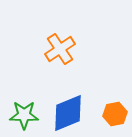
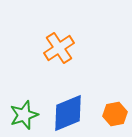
orange cross: moved 1 px left, 1 px up
green star: rotated 20 degrees counterclockwise
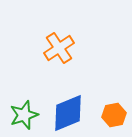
orange hexagon: moved 1 px left, 1 px down
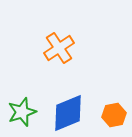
green star: moved 2 px left, 3 px up
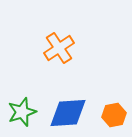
blue diamond: rotated 18 degrees clockwise
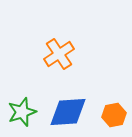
orange cross: moved 6 px down
blue diamond: moved 1 px up
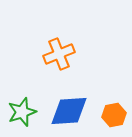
orange cross: rotated 12 degrees clockwise
blue diamond: moved 1 px right, 1 px up
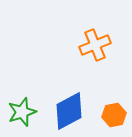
orange cross: moved 36 px right, 9 px up
blue diamond: rotated 24 degrees counterclockwise
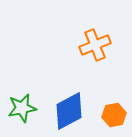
green star: moved 4 px up; rotated 8 degrees clockwise
